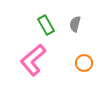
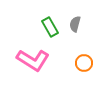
green rectangle: moved 4 px right, 2 px down
pink L-shape: rotated 108 degrees counterclockwise
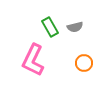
gray semicircle: moved 3 px down; rotated 119 degrees counterclockwise
pink L-shape: rotated 84 degrees clockwise
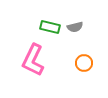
green rectangle: rotated 48 degrees counterclockwise
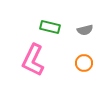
gray semicircle: moved 10 px right, 3 px down
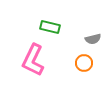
gray semicircle: moved 8 px right, 9 px down
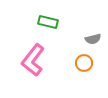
green rectangle: moved 2 px left, 5 px up
pink L-shape: rotated 12 degrees clockwise
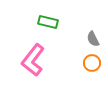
gray semicircle: rotated 77 degrees clockwise
orange circle: moved 8 px right
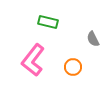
orange circle: moved 19 px left, 4 px down
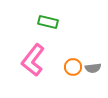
gray semicircle: moved 29 px down; rotated 70 degrees counterclockwise
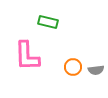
pink L-shape: moved 6 px left, 4 px up; rotated 40 degrees counterclockwise
gray semicircle: moved 3 px right, 2 px down
